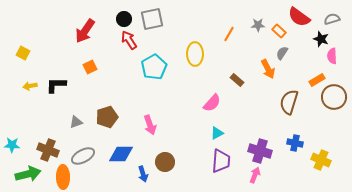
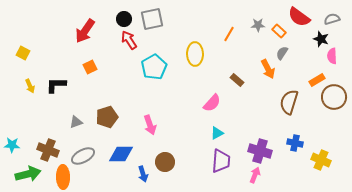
yellow arrow at (30, 86): rotated 104 degrees counterclockwise
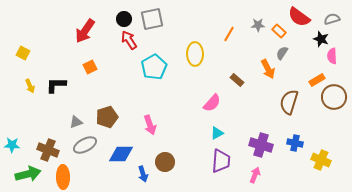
purple cross at (260, 151): moved 1 px right, 6 px up
gray ellipse at (83, 156): moved 2 px right, 11 px up
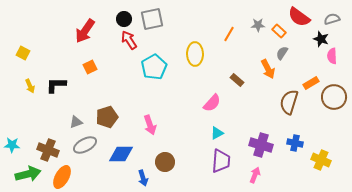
orange rectangle at (317, 80): moved 6 px left, 3 px down
blue arrow at (143, 174): moved 4 px down
orange ellipse at (63, 177): moved 1 px left; rotated 30 degrees clockwise
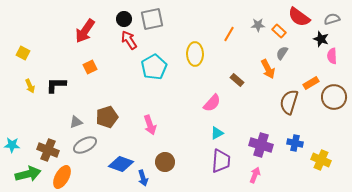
blue diamond at (121, 154): moved 10 px down; rotated 20 degrees clockwise
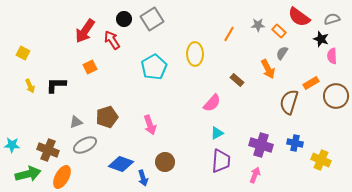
gray square at (152, 19): rotated 20 degrees counterclockwise
red arrow at (129, 40): moved 17 px left
brown circle at (334, 97): moved 2 px right, 1 px up
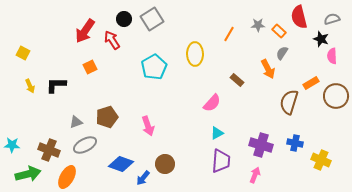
red semicircle at (299, 17): rotated 40 degrees clockwise
pink arrow at (150, 125): moved 2 px left, 1 px down
brown cross at (48, 150): moved 1 px right
brown circle at (165, 162): moved 2 px down
orange ellipse at (62, 177): moved 5 px right
blue arrow at (143, 178): rotated 56 degrees clockwise
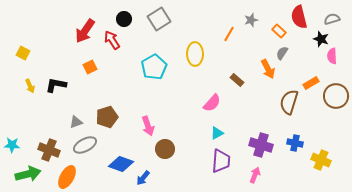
gray square at (152, 19): moved 7 px right
gray star at (258, 25): moved 7 px left, 5 px up; rotated 16 degrees counterclockwise
black L-shape at (56, 85): rotated 10 degrees clockwise
brown circle at (165, 164): moved 15 px up
